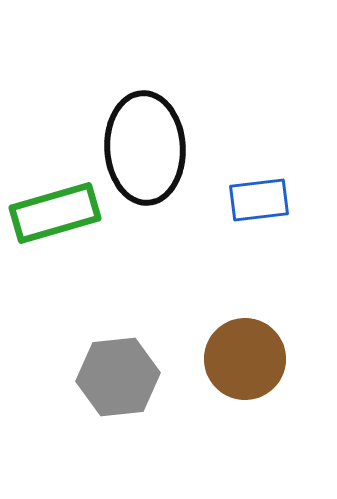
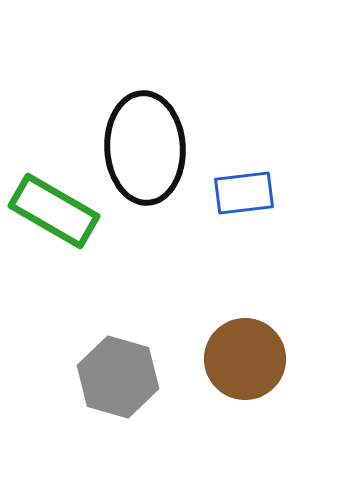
blue rectangle: moved 15 px left, 7 px up
green rectangle: moved 1 px left, 2 px up; rotated 46 degrees clockwise
gray hexagon: rotated 22 degrees clockwise
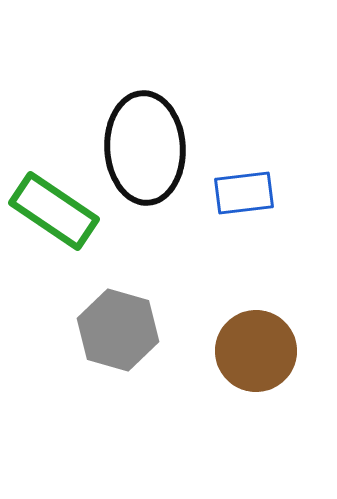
green rectangle: rotated 4 degrees clockwise
brown circle: moved 11 px right, 8 px up
gray hexagon: moved 47 px up
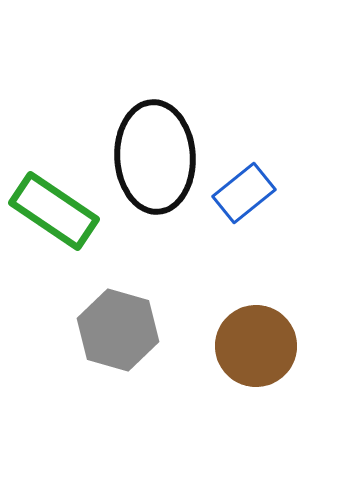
black ellipse: moved 10 px right, 9 px down
blue rectangle: rotated 32 degrees counterclockwise
brown circle: moved 5 px up
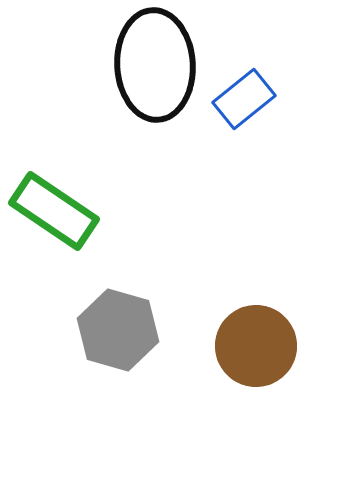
black ellipse: moved 92 px up
blue rectangle: moved 94 px up
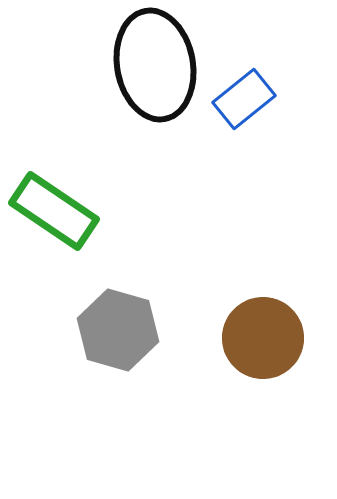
black ellipse: rotated 7 degrees counterclockwise
brown circle: moved 7 px right, 8 px up
